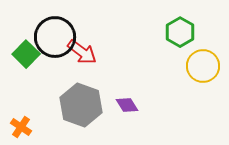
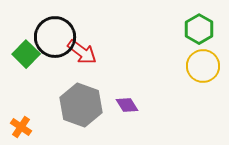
green hexagon: moved 19 px right, 3 px up
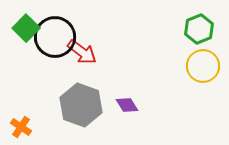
green hexagon: rotated 8 degrees clockwise
green square: moved 26 px up
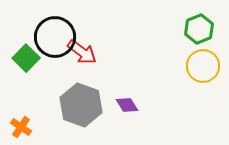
green square: moved 30 px down
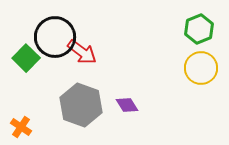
yellow circle: moved 2 px left, 2 px down
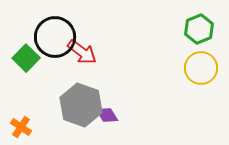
purple diamond: moved 20 px left, 10 px down
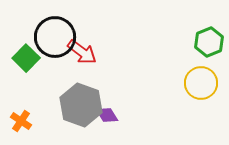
green hexagon: moved 10 px right, 13 px down
yellow circle: moved 15 px down
orange cross: moved 6 px up
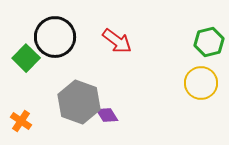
green hexagon: rotated 8 degrees clockwise
red arrow: moved 35 px right, 11 px up
gray hexagon: moved 2 px left, 3 px up
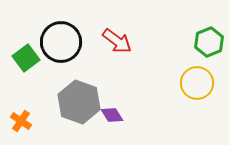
black circle: moved 6 px right, 5 px down
green hexagon: rotated 8 degrees counterclockwise
green square: rotated 8 degrees clockwise
yellow circle: moved 4 px left
purple diamond: moved 5 px right
